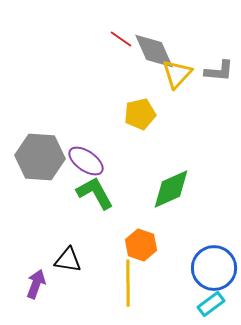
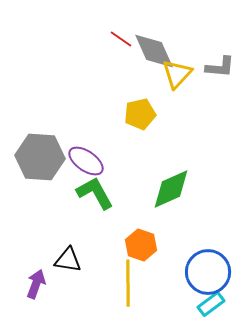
gray L-shape: moved 1 px right, 4 px up
blue circle: moved 6 px left, 4 px down
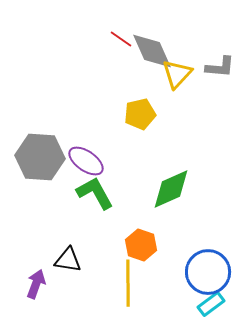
gray diamond: moved 2 px left
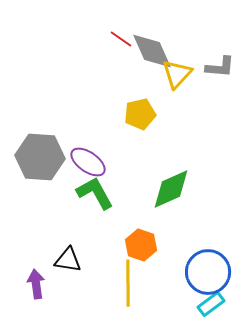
purple ellipse: moved 2 px right, 1 px down
purple arrow: rotated 28 degrees counterclockwise
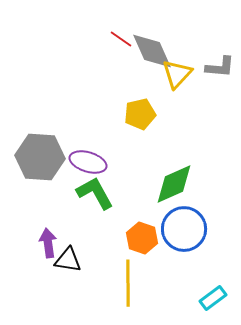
purple ellipse: rotated 18 degrees counterclockwise
green diamond: moved 3 px right, 5 px up
orange hexagon: moved 1 px right, 7 px up
blue circle: moved 24 px left, 43 px up
purple arrow: moved 12 px right, 41 px up
cyan rectangle: moved 2 px right, 6 px up
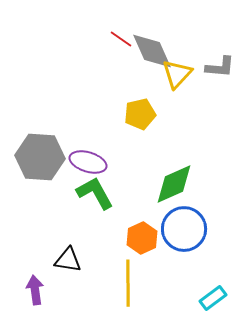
orange hexagon: rotated 16 degrees clockwise
purple arrow: moved 13 px left, 47 px down
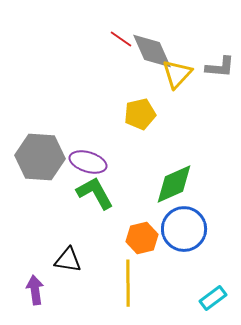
orange hexagon: rotated 12 degrees clockwise
